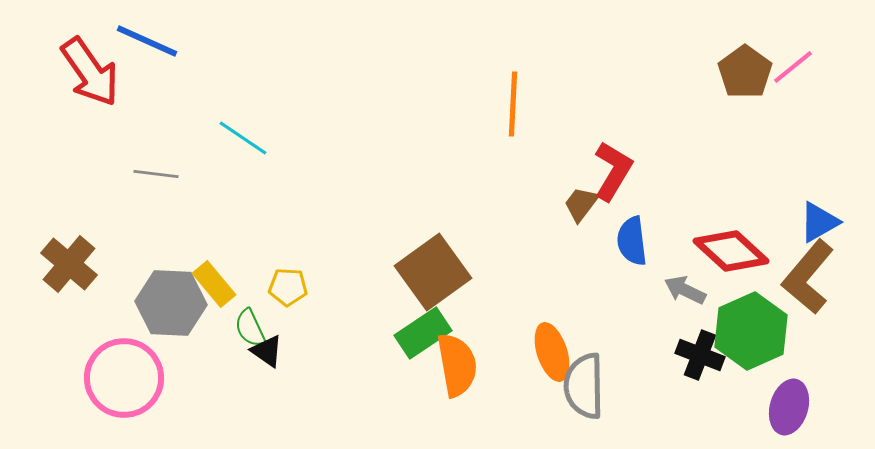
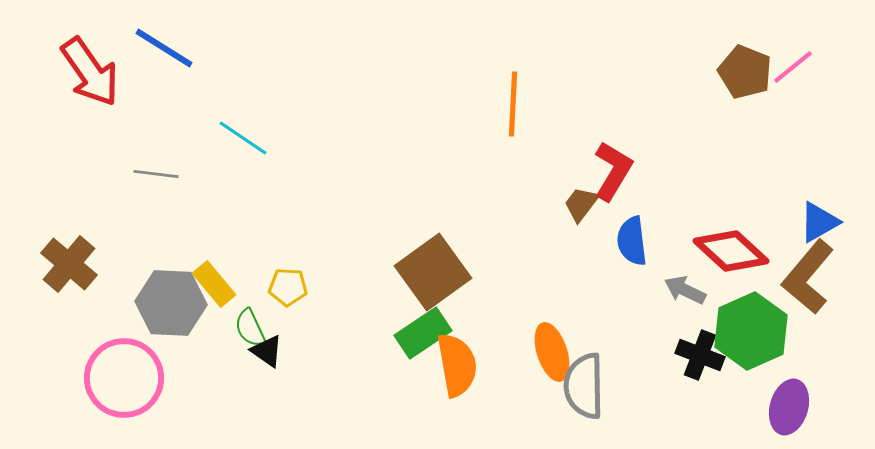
blue line: moved 17 px right, 7 px down; rotated 8 degrees clockwise
brown pentagon: rotated 14 degrees counterclockwise
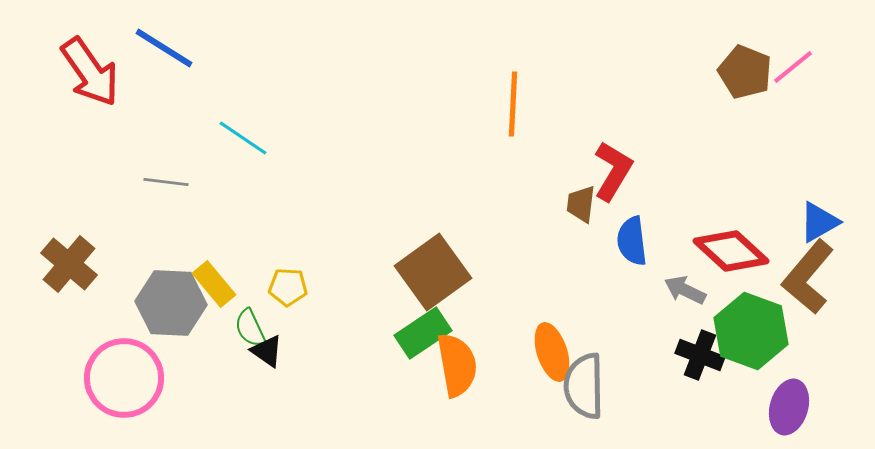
gray line: moved 10 px right, 8 px down
brown trapezoid: rotated 30 degrees counterclockwise
green hexagon: rotated 16 degrees counterclockwise
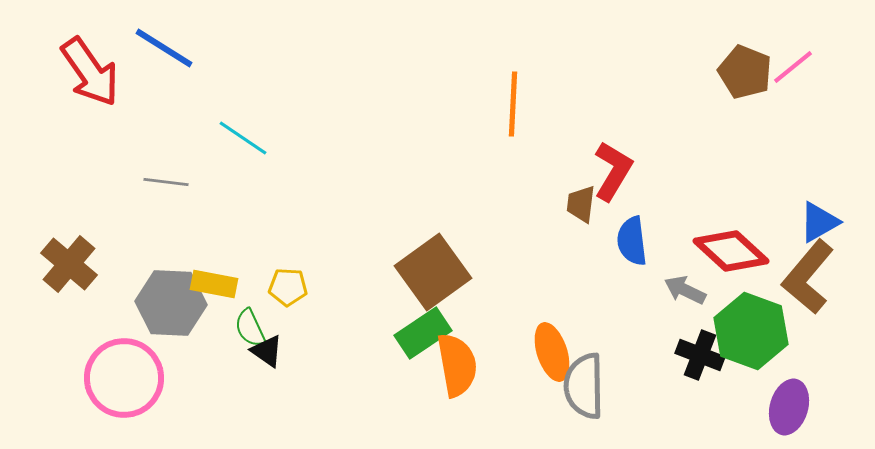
yellow rectangle: rotated 39 degrees counterclockwise
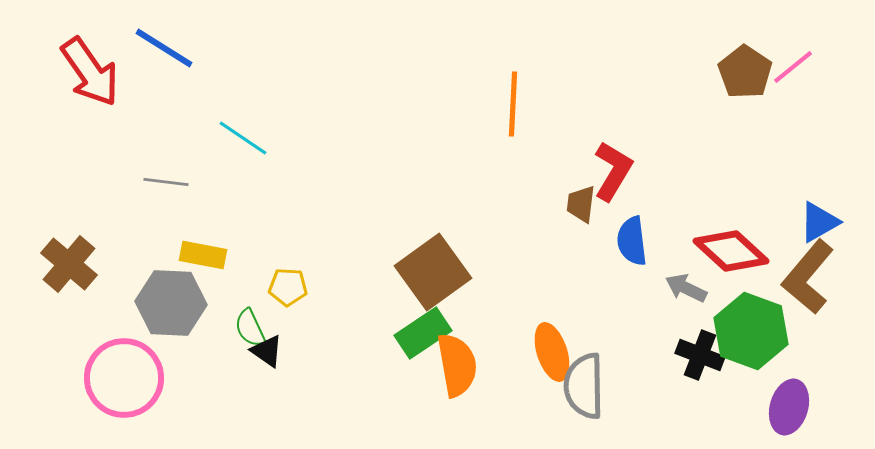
brown pentagon: rotated 12 degrees clockwise
yellow rectangle: moved 11 px left, 29 px up
gray arrow: moved 1 px right, 2 px up
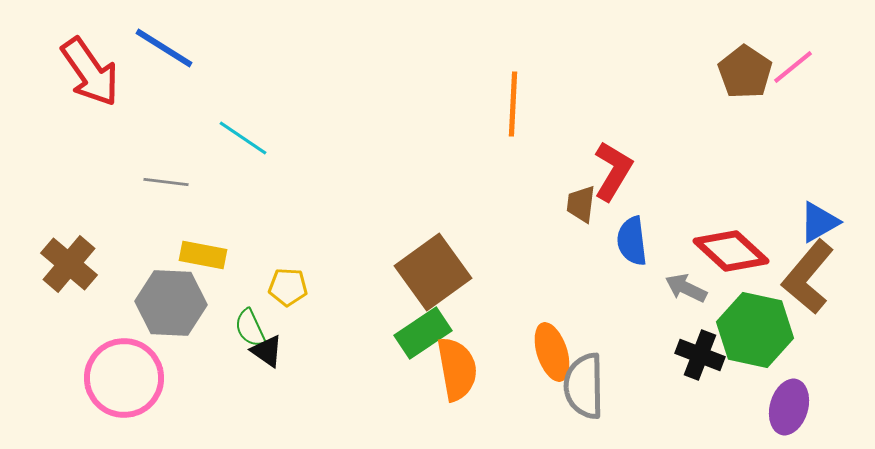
green hexagon: moved 4 px right, 1 px up; rotated 8 degrees counterclockwise
orange semicircle: moved 4 px down
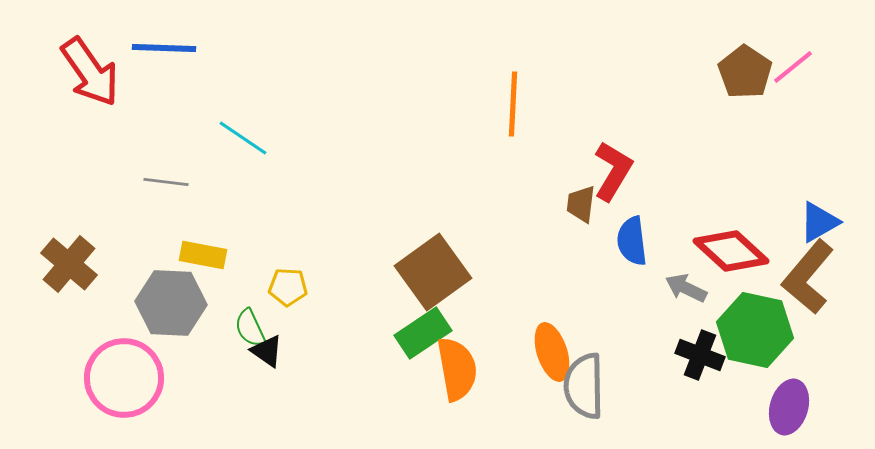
blue line: rotated 30 degrees counterclockwise
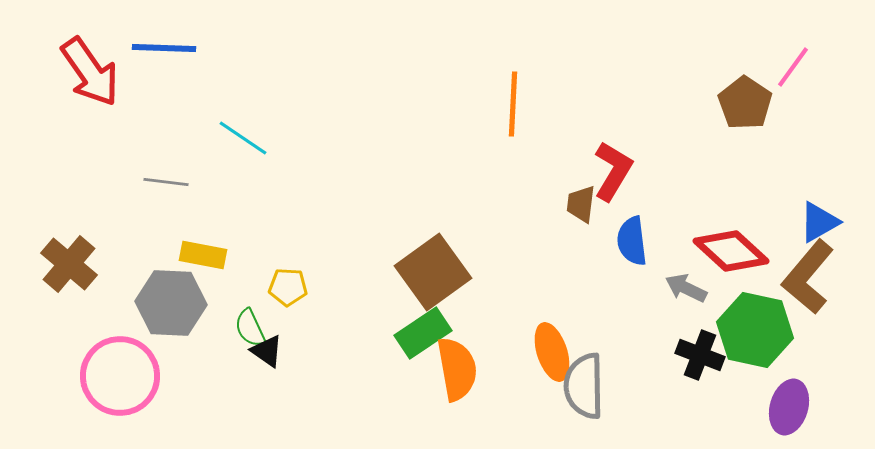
pink line: rotated 15 degrees counterclockwise
brown pentagon: moved 31 px down
pink circle: moved 4 px left, 2 px up
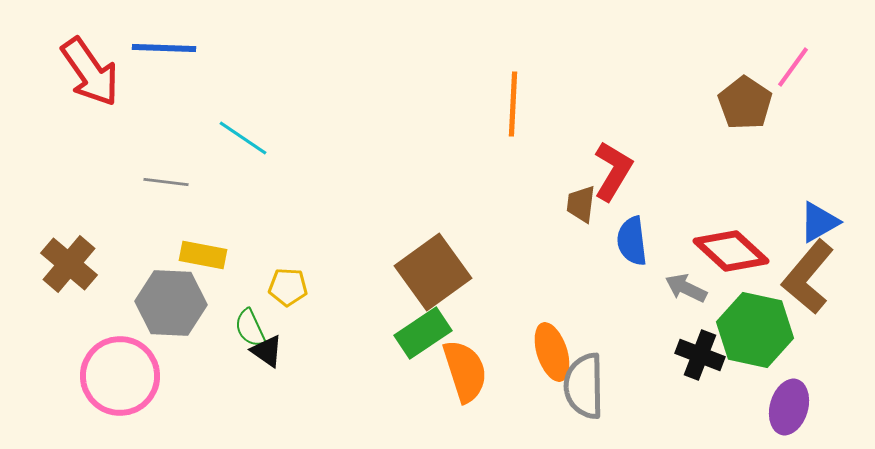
orange semicircle: moved 8 px right, 2 px down; rotated 8 degrees counterclockwise
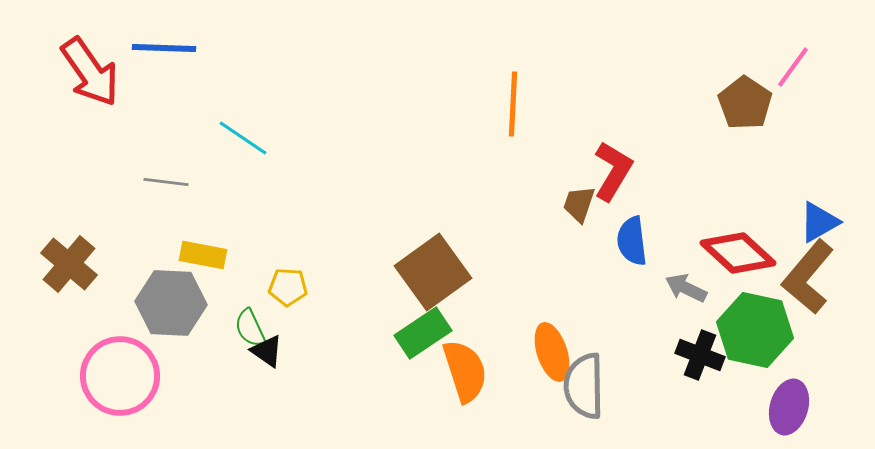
brown trapezoid: moved 2 px left; rotated 12 degrees clockwise
red diamond: moved 7 px right, 2 px down
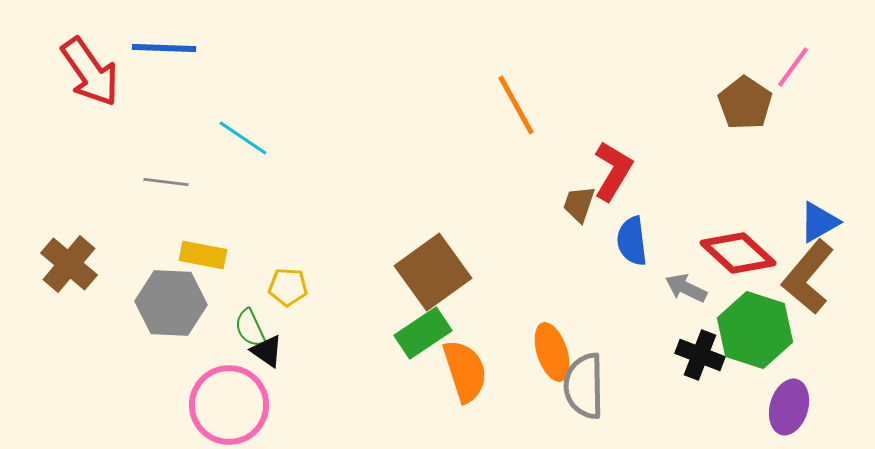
orange line: moved 3 px right, 1 px down; rotated 32 degrees counterclockwise
green hexagon: rotated 6 degrees clockwise
pink circle: moved 109 px right, 29 px down
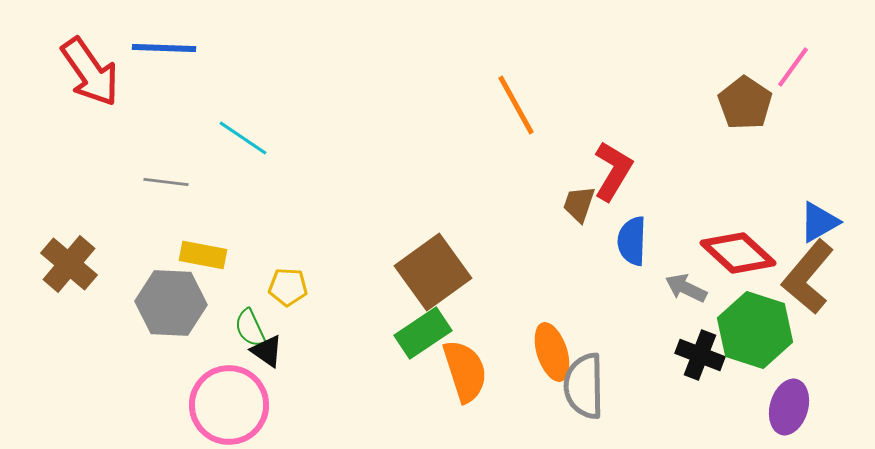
blue semicircle: rotated 9 degrees clockwise
